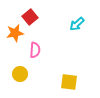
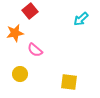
red square: moved 6 px up
cyan arrow: moved 4 px right, 5 px up
pink semicircle: rotated 126 degrees clockwise
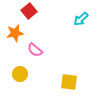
red square: moved 1 px left
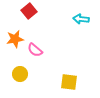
cyan arrow: rotated 49 degrees clockwise
orange star: moved 6 px down
